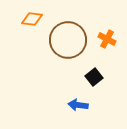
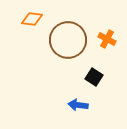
black square: rotated 18 degrees counterclockwise
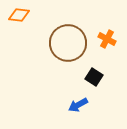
orange diamond: moved 13 px left, 4 px up
brown circle: moved 3 px down
blue arrow: rotated 36 degrees counterclockwise
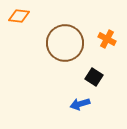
orange diamond: moved 1 px down
brown circle: moved 3 px left
blue arrow: moved 2 px right, 1 px up; rotated 12 degrees clockwise
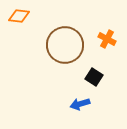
brown circle: moved 2 px down
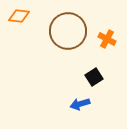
brown circle: moved 3 px right, 14 px up
black square: rotated 24 degrees clockwise
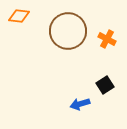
black square: moved 11 px right, 8 px down
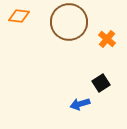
brown circle: moved 1 px right, 9 px up
orange cross: rotated 12 degrees clockwise
black square: moved 4 px left, 2 px up
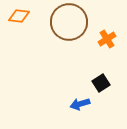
orange cross: rotated 18 degrees clockwise
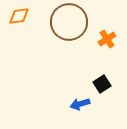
orange diamond: rotated 15 degrees counterclockwise
black square: moved 1 px right, 1 px down
